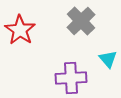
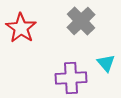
red star: moved 1 px right, 2 px up
cyan triangle: moved 2 px left, 4 px down
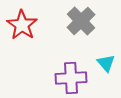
red star: moved 1 px right, 3 px up
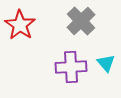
red star: moved 2 px left
purple cross: moved 11 px up
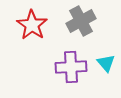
gray cross: rotated 16 degrees clockwise
red star: moved 12 px right
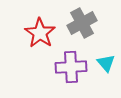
gray cross: moved 1 px right, 2 px down
red star: moved 8 px right, 8 px down
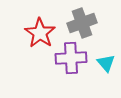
gray cross: rotated 8 degrees clockwise
purple cross: moved 9 px up
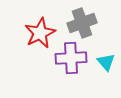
red star: rotated 12 degrees clockwise
cyan triangle: moved 1 px up
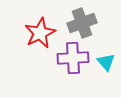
purple cross: moved 2 px right
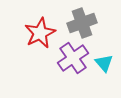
purple cross: rotated 32 degrees counterclockwise
cyan triangle: moved 2 px left, 1 px down
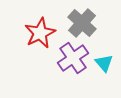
gray cross: rotated 28 degrees counterclockwise
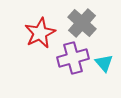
purple cross: rotated 20 degrees clockwise
